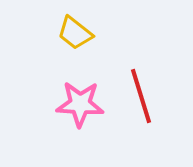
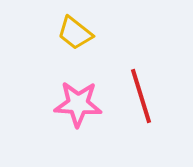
pink star: moved 2 px left
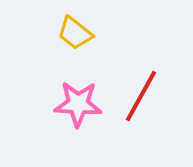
red line: rotated 46 degrees clockwise
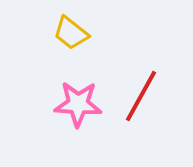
yellow trapezoid: moved 4 px left
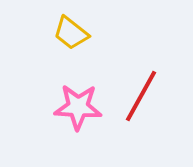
pink star: moved 3 px down
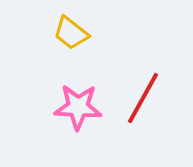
red line: moved 2 px right, 2 px down
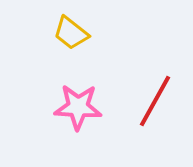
red line: moved 12 px right, 3 px down
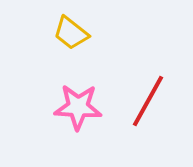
red line: moved 7 px left
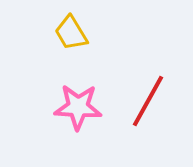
yellow trapezoid: rotated 21 degrees clockwise
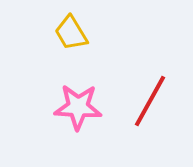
red line: moved 2 px right
